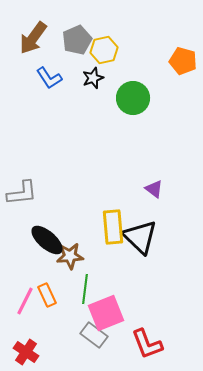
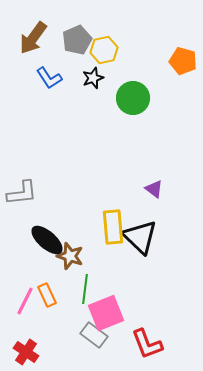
brown star: rotated 24 degrees clockwise
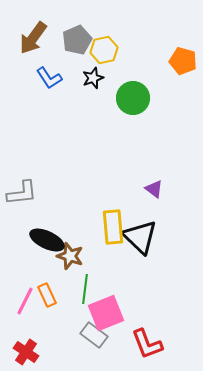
black ellipse: rotated 16 degrees counterclockwise
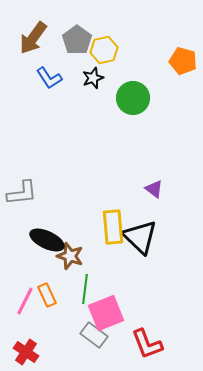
gray pentagon: rotated 12 degrees counterclockwise
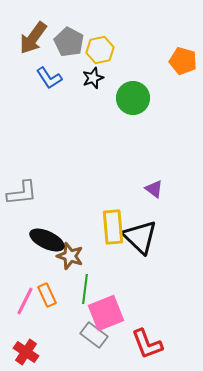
gray pentagon: moved 8 px left, 2 px down; rotated 8 degrees counterclockwise
yellow hexagon: moved 4 px left
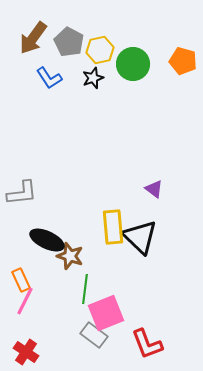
green circle: moved 34 px up
orange rectangle: moved 26 px left, 15 px up
